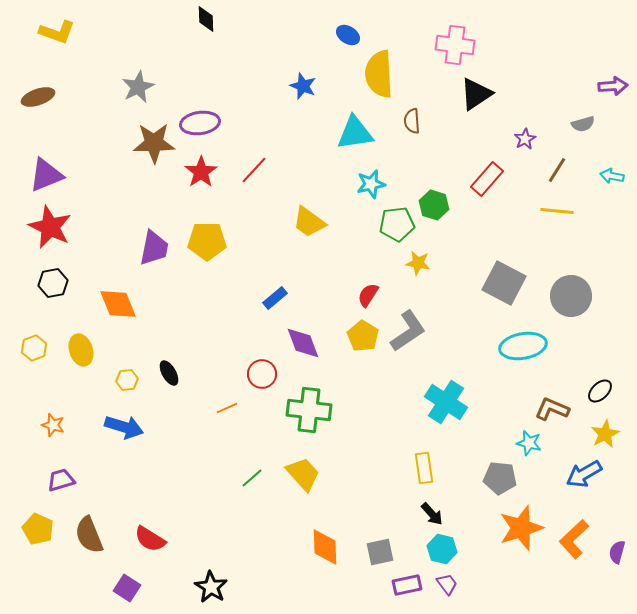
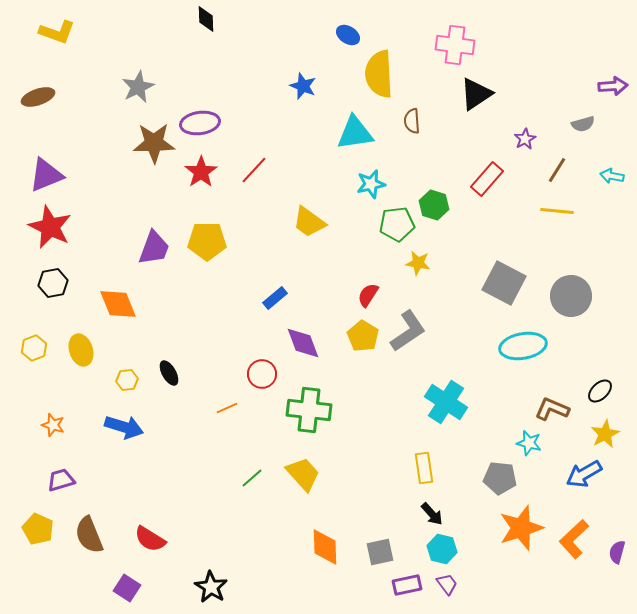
purple trapezoid at (154, 248): rotated 9 degrees clockwise
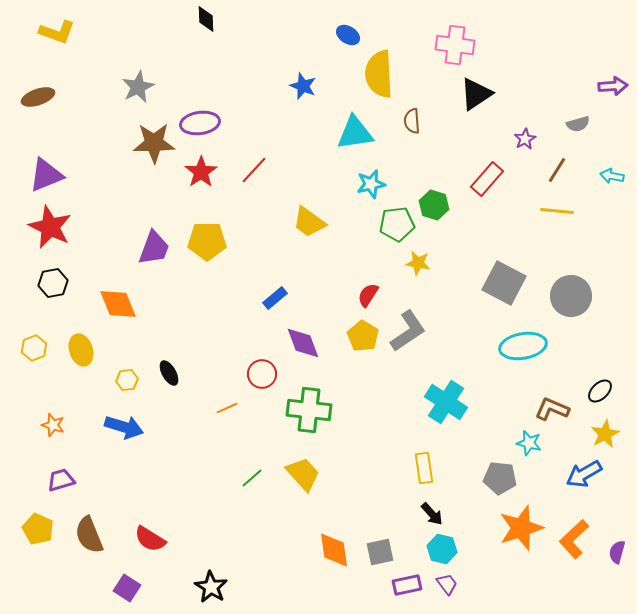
gray semicircle at (583, 124): moved 5 px left
orange diamond at (325, 547): moved 9 px right, 3 px down; rotated 6 degrees counterclockwise
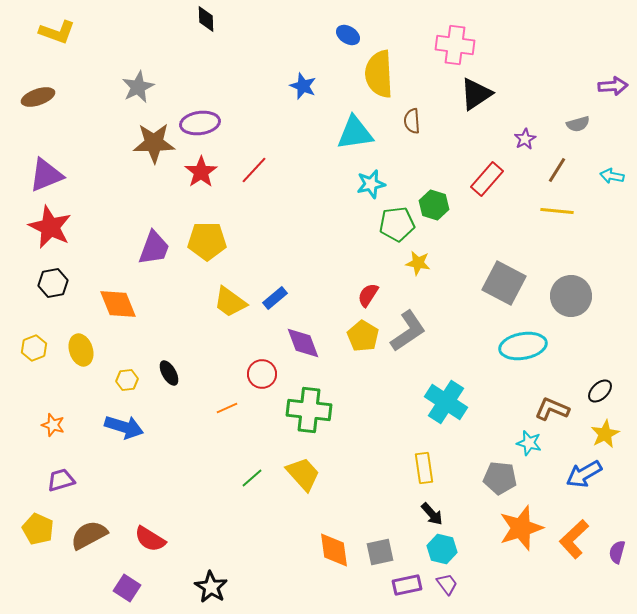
yellow trapezoid at (309, 222): moved 79 px left, 80 px down
brown semicircle at (89, 535): rotated 84 degrees clockwise
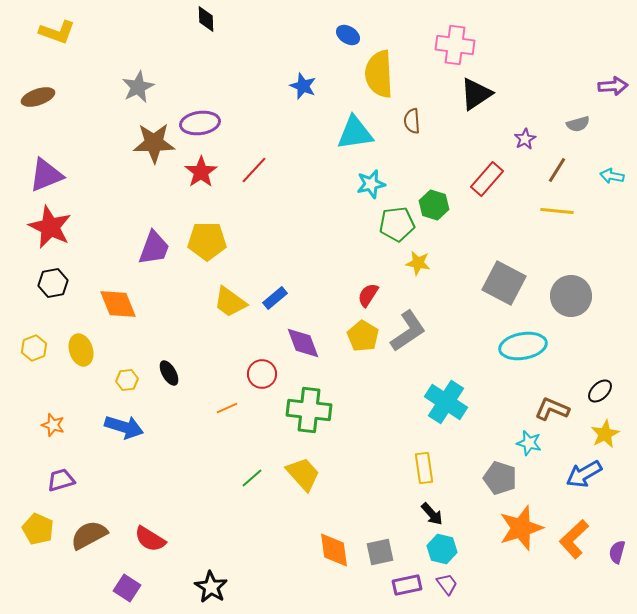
gray pentagon at (500, 478): rotated 12 degrees clockwise
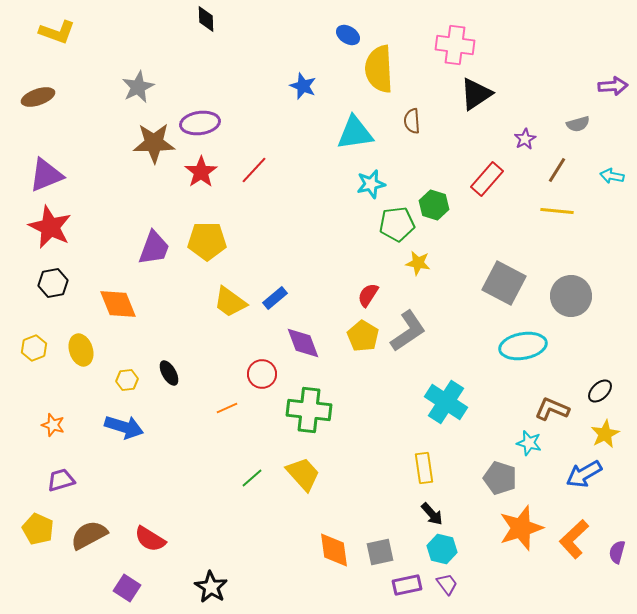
yellow semicircle at (379, 74): moved 5 px up
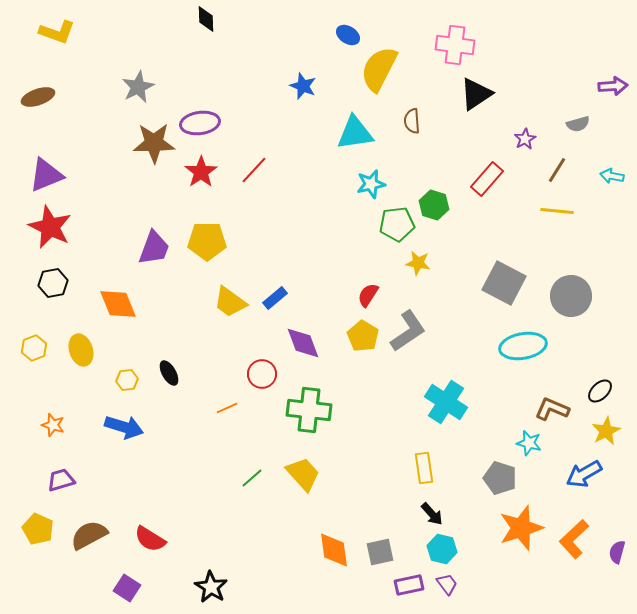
yellow semicircle at (379, 69): rotated 30 degrees clockwise
yellow star at (605, 434): moved 1 px right, 3 px up
purple rectangle at (407, 585): moved 2 px right
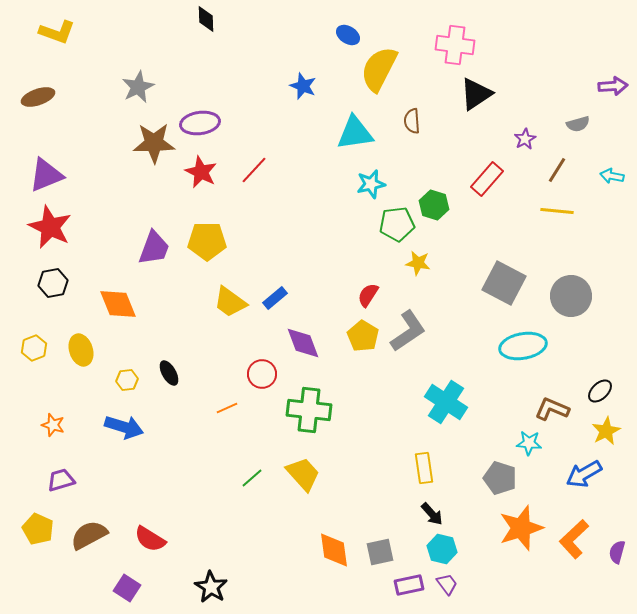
red star at (201, 172): rotated 12 degrees counterclockwise
cyan star at (529, 443): rotated 10 degrees counterclockwise
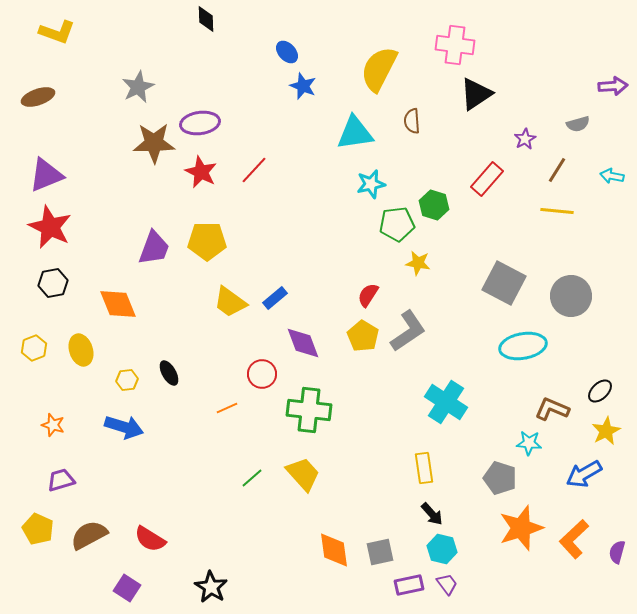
blue ellipse at (348, 35): moved 61 px left, 17 px down; rotated 15 degrees clockwise
